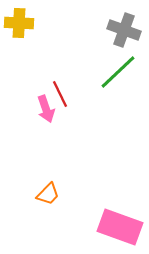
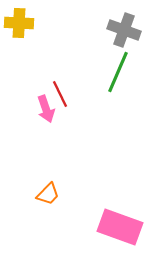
green line: rotated 24 degrees counterclockwise
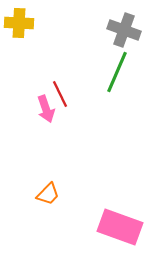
green line: moved 1 px left
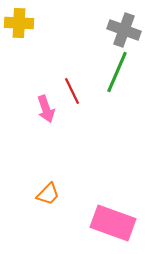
red line: moved 12 px right, 3 px up
pink rectangle: moved 7 px left, 4 px up
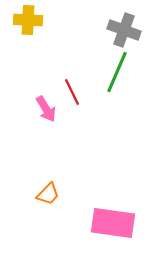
yellow cross: moved 9 px right, 3 px up
red line: moved 1 px down
pink arrow: rotated 12 degrees counterclockwise
pink rectangle: rotated 12 degrees counterclockwise
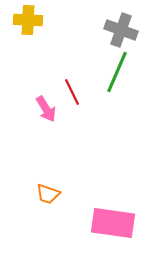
gray cross: moved 3 px left
orange trapezoid: rotated 65 degrees clockwise
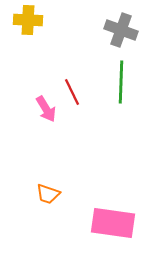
green line: moved 4 px right, 10 px down; rotated 21 degrees counterclockwise
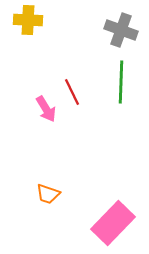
pink rectangle: rotated 54 degrees counterclockwise
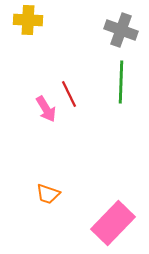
red line: moved 3 px left, 2 px down
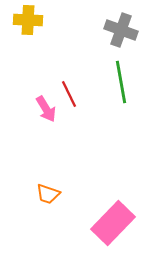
green line: rotated 12 degrees counterclockwise
